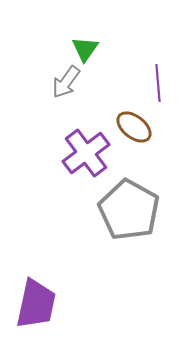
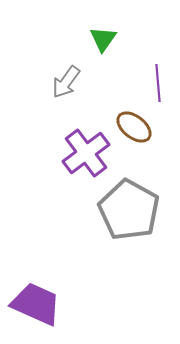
green triangle: moved 18 px right, 10 px up
purple trapezoid: rotated 78 degrees counterclockwise
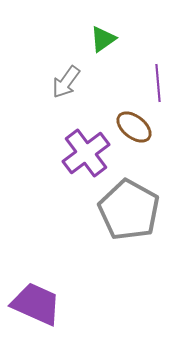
green triangle: rotated 20 degrees clockwise
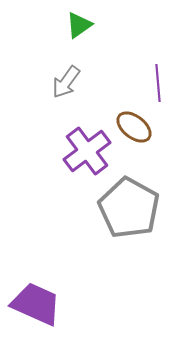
green triangle: moved 24 px left, 14 px up
purple cross: moved 1 px right, 2 px up
gray pentagon: moved 2 px up
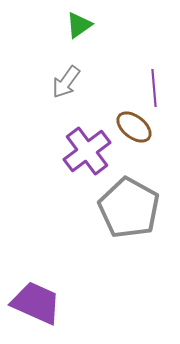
purple line: moved 4 px left, 5 px down
purple trapezoid: moved 1 px up
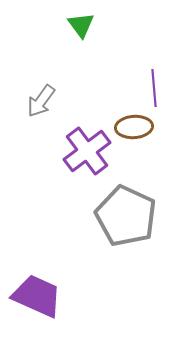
green triangle: moved 2 px right; rotated 32 degrees counterclockwise
gray arrow: moved 25 px left, 19 px down
brown ellipse: rotated 42 degrees counterclockwise
gray pentagon: moved 3 px left, 8 px down; rotated 4 degrees counterclockwise
purple trapezoid: moved 1 px right, 7 px up
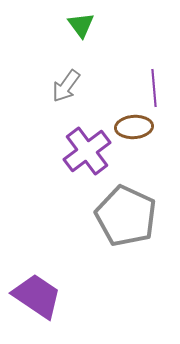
gray arrow: moved 25 px right, 15 px up
purple trapezoid: rotated 10 degrees clockwise
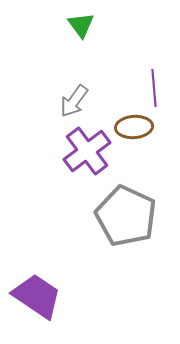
gray arrow: moved 8 px right, 15 px down
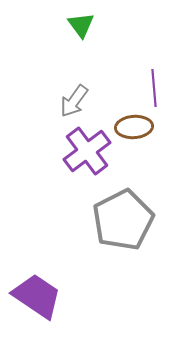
gray pentagon: moved 3 px left, 4 px down; rotated 20 degrees clockwise
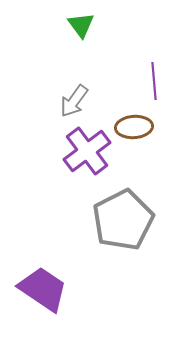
purple line: moved 7 px up
purple trapezoid: moved 6 px right, 7 px up
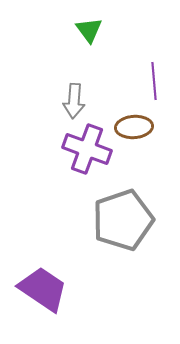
green triangle: moved 8 px right, 5 px down
gray arrow: rotated 32 degrees counterclockwise
purple cross: moved 2 px up; rotated 33 degrees counterclockwise
gray pentagon: rotated 8 degrees clockwise
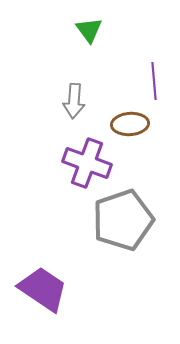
brown ellipse: moved 4 px left, 3 px up
purple cross: moved 14 px down
